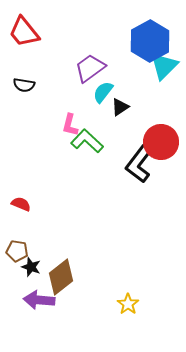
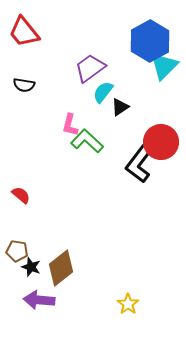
red semicircle: moved 9 px up; rotated 18 degrees clockwise
brown diamond: moved 9 px up
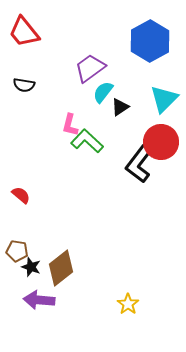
cyan triangle: moved 33 px down
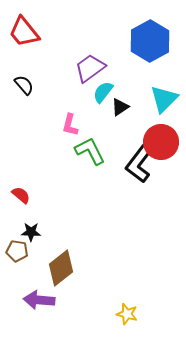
black semicircle: rotated 140 degrees counterclockwise
green L-shape: moved 3 px right, 10 px down; rotated 20 degrees clockwise
black star: moved 35 px up; rotated 18 degrees counterclockwise
yellow star: moved 1 px left, 10 px down; rotated 20 degrees counterclockwise
